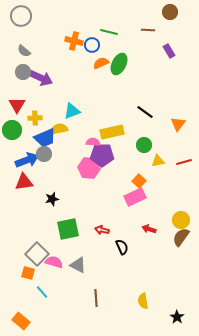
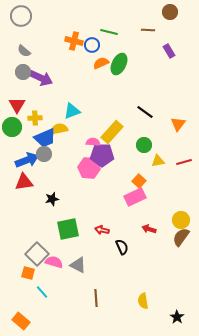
green circle at (12, 130): moved 3 px up
yellow rectangle at (112, 132): rotated 35 degrees counterclockwise
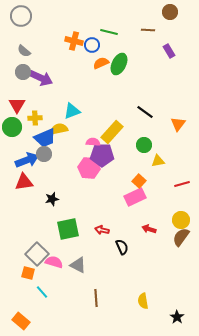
red line at (184, 162): moved 2 px left, 22 px down
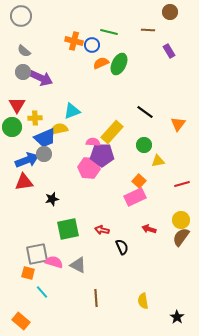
gray square at (37, 254): rotated 35 degrees clockwise
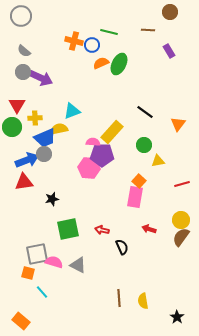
pink rectangle at (135, 197): rotated 55 degrees counterclockwise
brown line at (96, 298): moved 23 px right
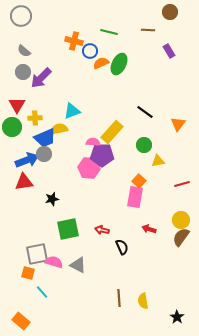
blue circle at (92, 45): moved 2 px left, 6 px down
purple arrow at (41, 78): rotated 110 degrees clockwise
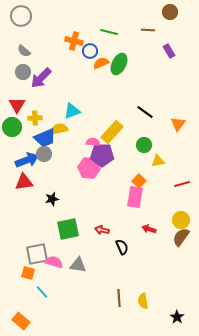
gray triangle at (78, 265): rotated 18 degrees counterclockwise
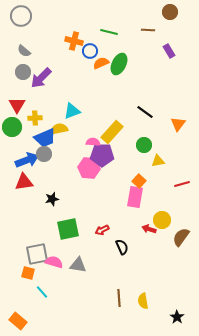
yellow circle at (181, 220): moved 19 px left
red arrow at (102, 230): rotated 40 degrees counterclockwise
orange rectangle at (21, 321): moved 3 px left
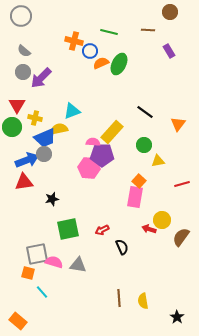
yellow cross at (35, 118): rotated 16 degrees clockwise
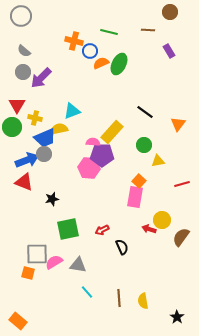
red triangle at (24, 182): rotated 30 degrees clockwise
gray square at (37, 254): rotated 10 degrees clockwise
pink semicircle at (54, 262): rotated 48 degrees counterclockwise
cyan line at (42, 292): moved 45 px right
